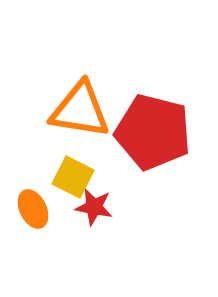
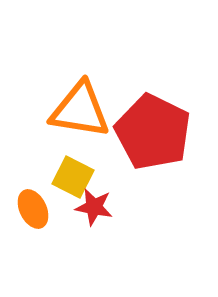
red pentagon: rotated 12 degrees clockwise
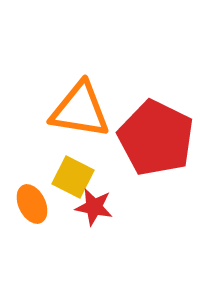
red pentagon: moved 3 px right, 6 px down
orange ellipse: moved 1 px left, 5 px up
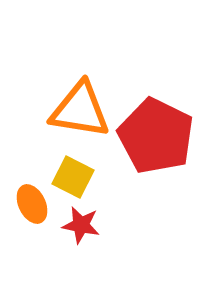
red pentagon: moved 2 px up
red star: moved 13 px left, 18 px down
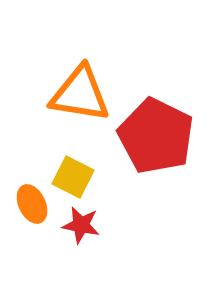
orange triangle: moved 16 px up
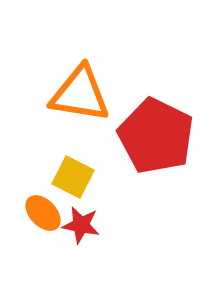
orange ellipse: moved 11 px right, 9 px down; rotated 18 degrees counterclockwise
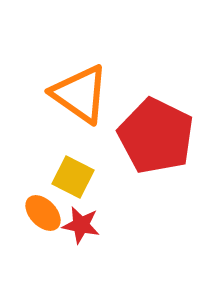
orange triangle: rotated 26 degrees clockwise
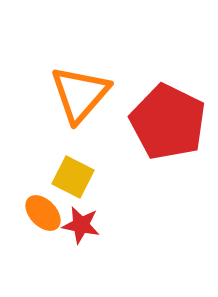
orange triangle: rotated 36 degrees clockwise
red pentagon: moved 12 px right, 14 px up
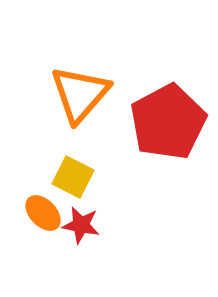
red pentagon: rotated 18 degrees clockwise
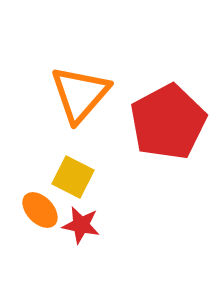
orange ellipse: moved 3 px left, 3 px up
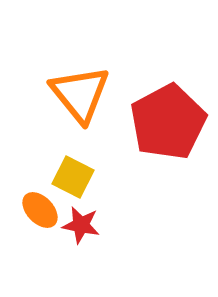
orange triangle: rotated 20 degrees counterclockwise
